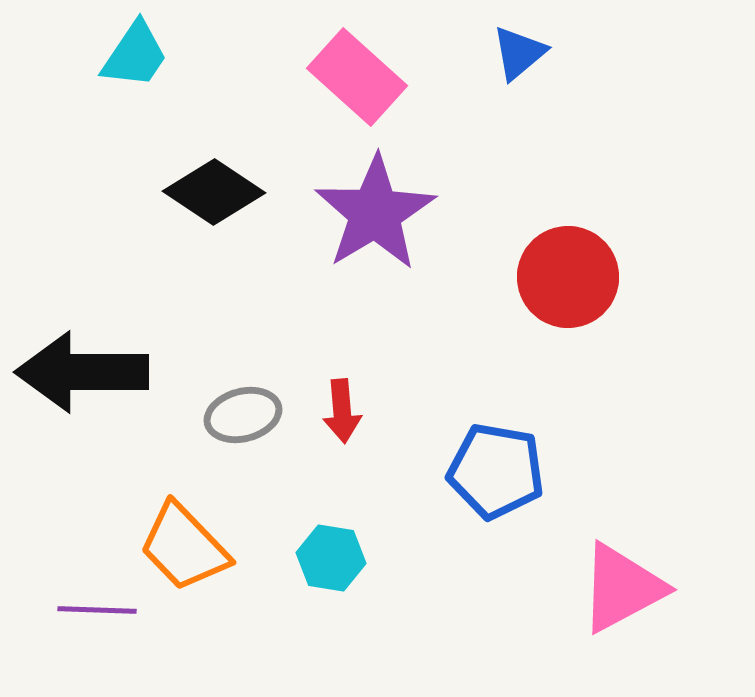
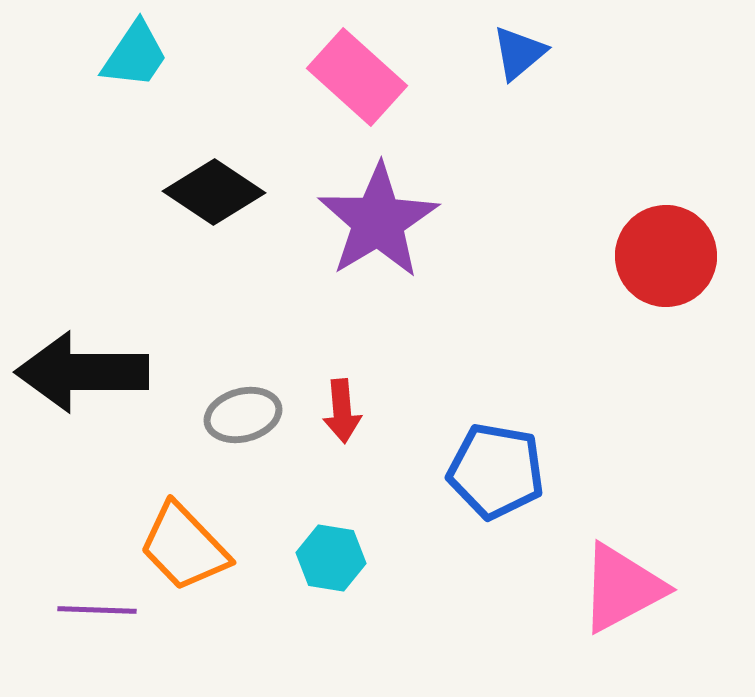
purple star: moved 3 px right, 8 px down
red circle: moved 98 px right, 21 px up
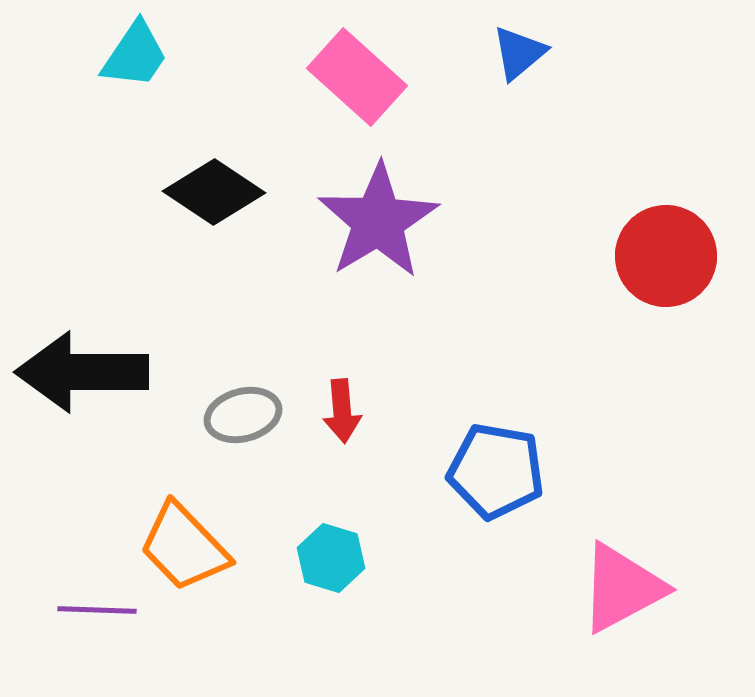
cyan hexagon: rotated 8 degrees clockwise
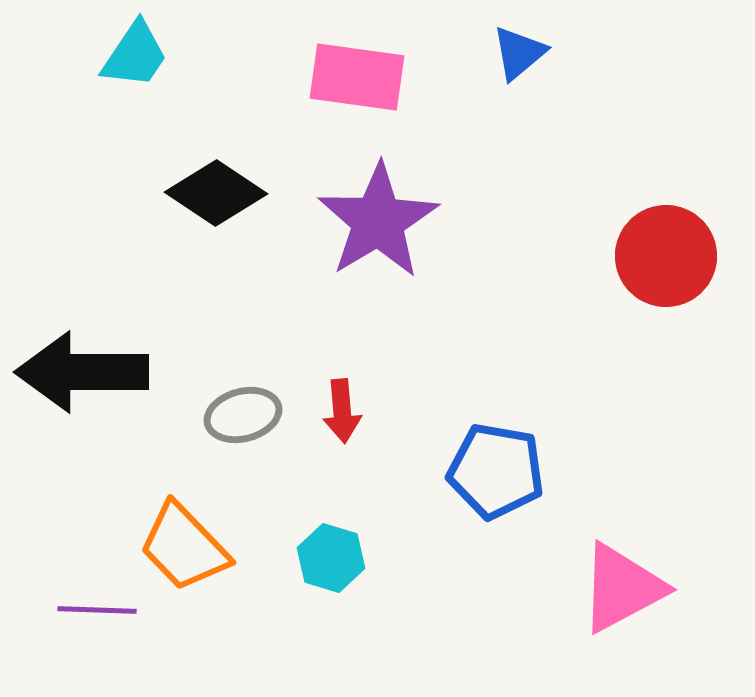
pink rectangle: rotated 34 degrees counterclockwise
black diamond: moved 2 px right, 1 px down
